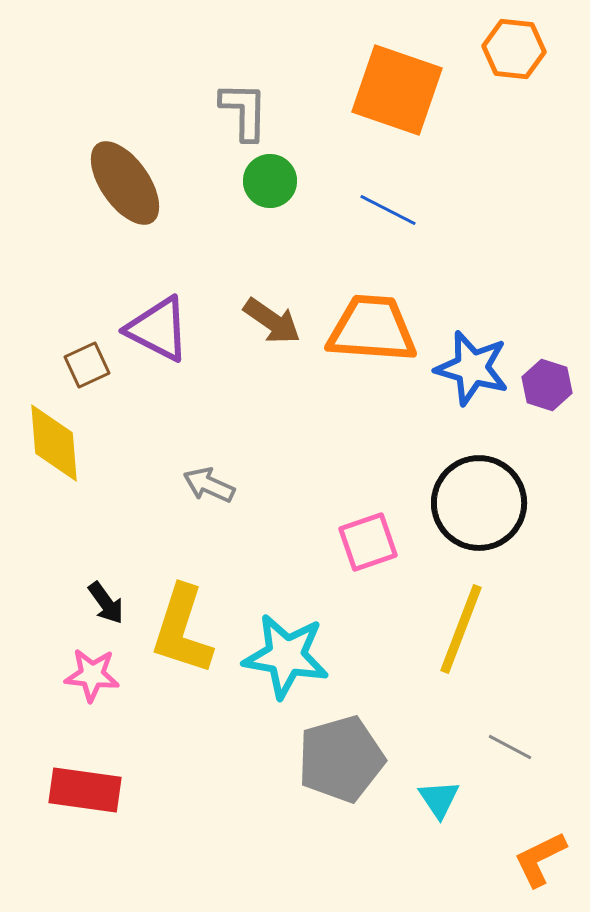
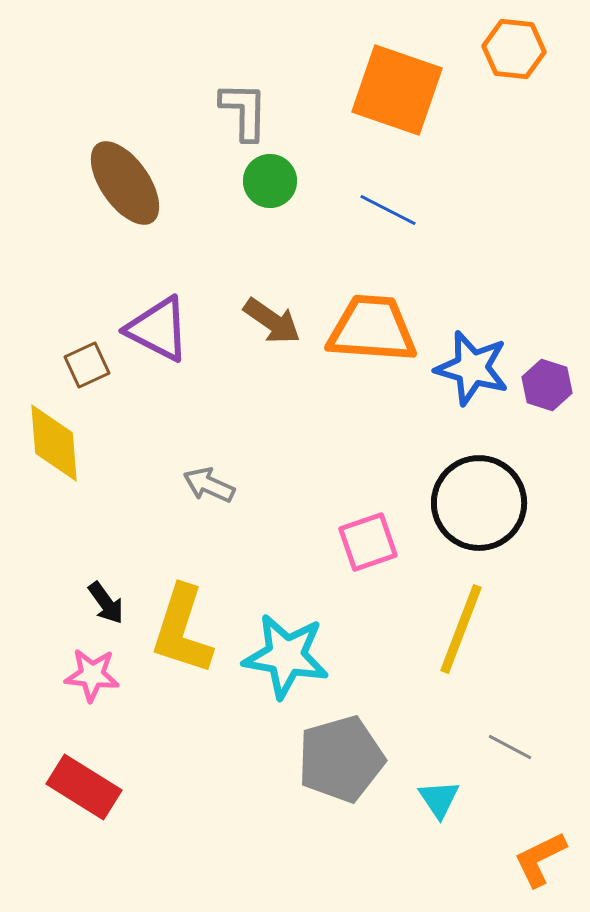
red rectangle: moved 1 px left, 3 px up; rotated 24 degrees clockwise
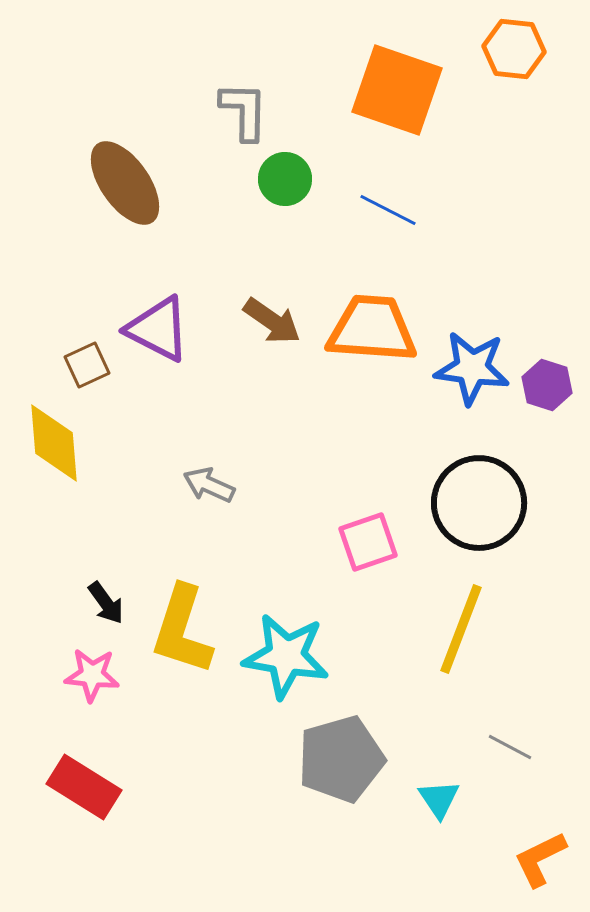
green circle: moved 15 px right, 2 px up
blue star: rotated 8 degrees counterclockwise
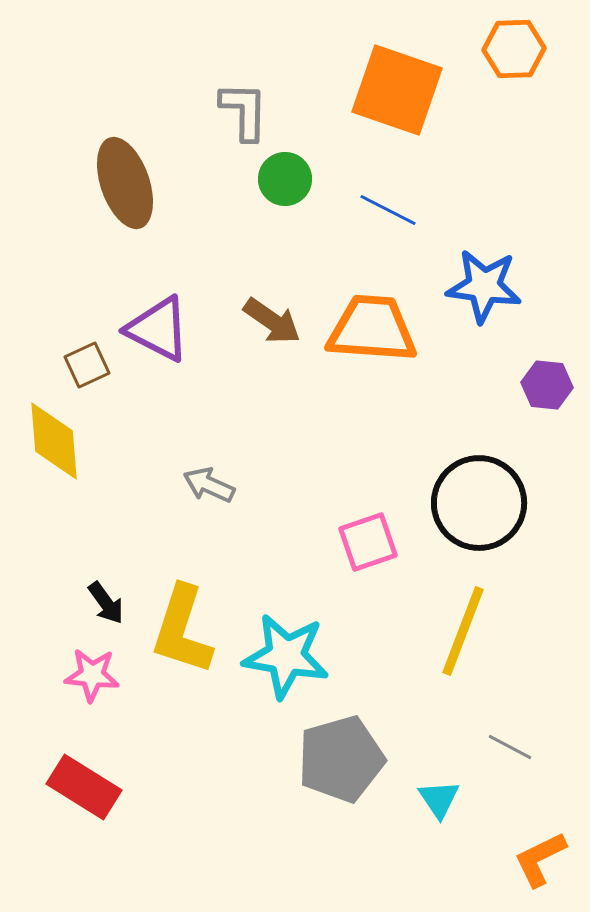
orange hexagon: rotated 8 degrees counterclockwise
brown ellipse: rotated 16 degrees clockwise
blue star: moved 12 px right, 82 px up
purple hexagon: rotated 12 degrees counterclockwise
yellow diamond: moved 2 px up
yellow line: moved 2 px right, 2 px down
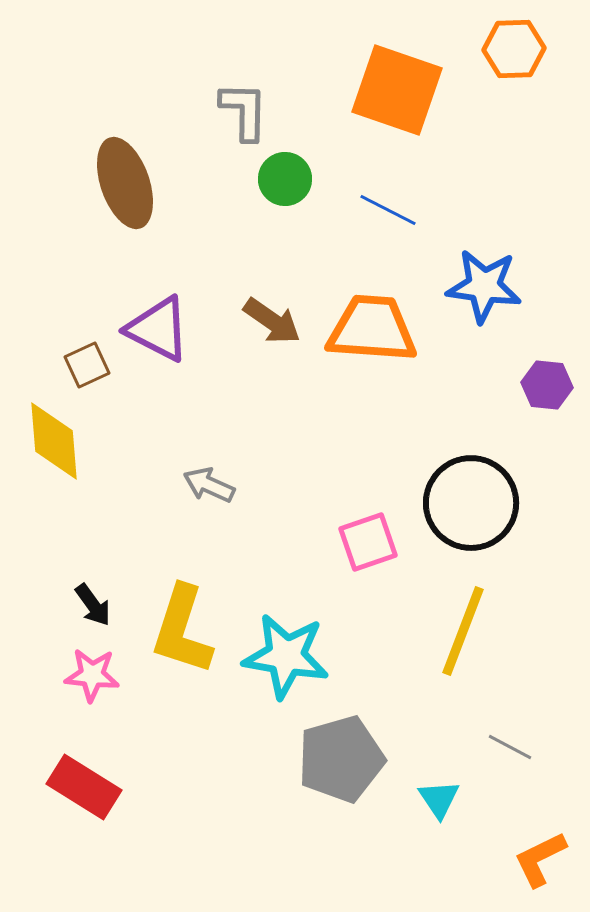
black circle: moved 8 px left
black arrow: moved 13 px left, 2 px down
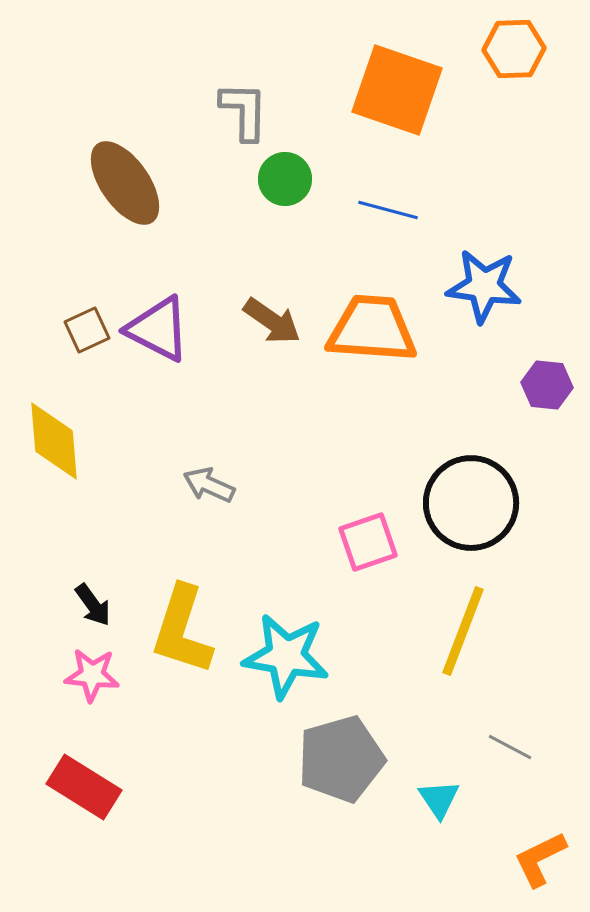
brown ellipse: rotated 16 degrees counterclockwise
blue line: rotated 12 degrees counterclockwise
brown square: moved 35 px up
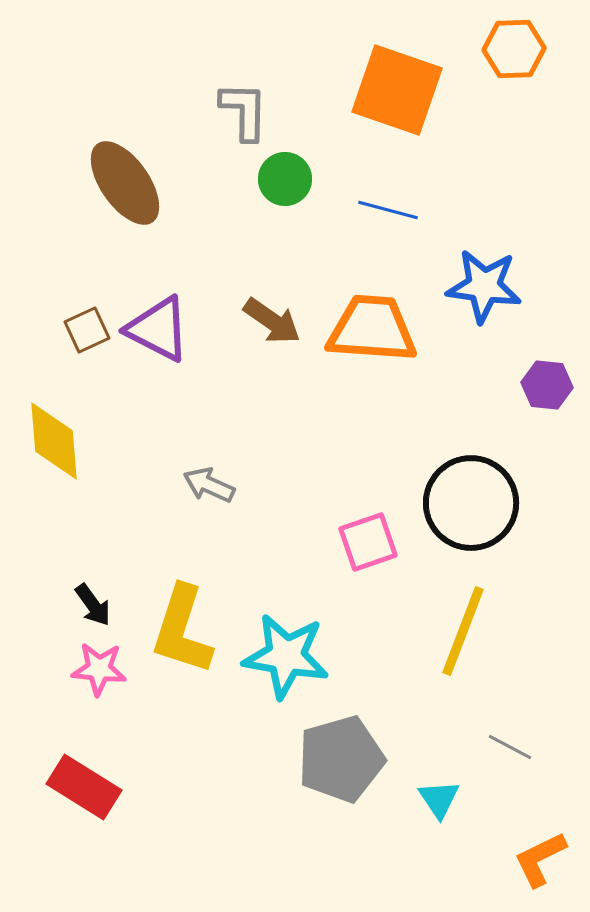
pink star: moved 7 px right, 6 px up
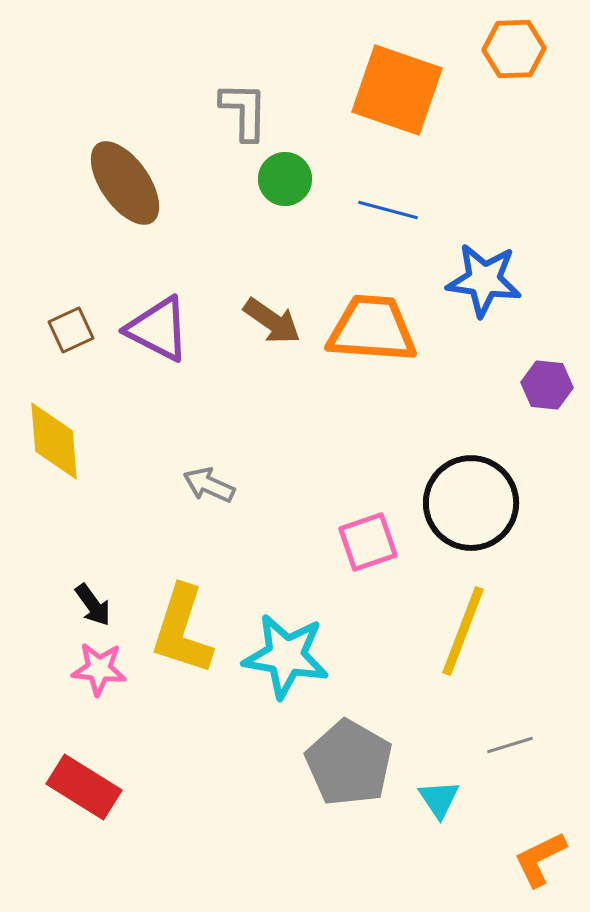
blue star: moved 6 px up
brown square: moved 16 px left
gray line: moved 2 px up; rotated 45 degrees counterclockwise
gray pentagon: moved 8 px right, 4 px down; rotated 26 degrees counterclockwise
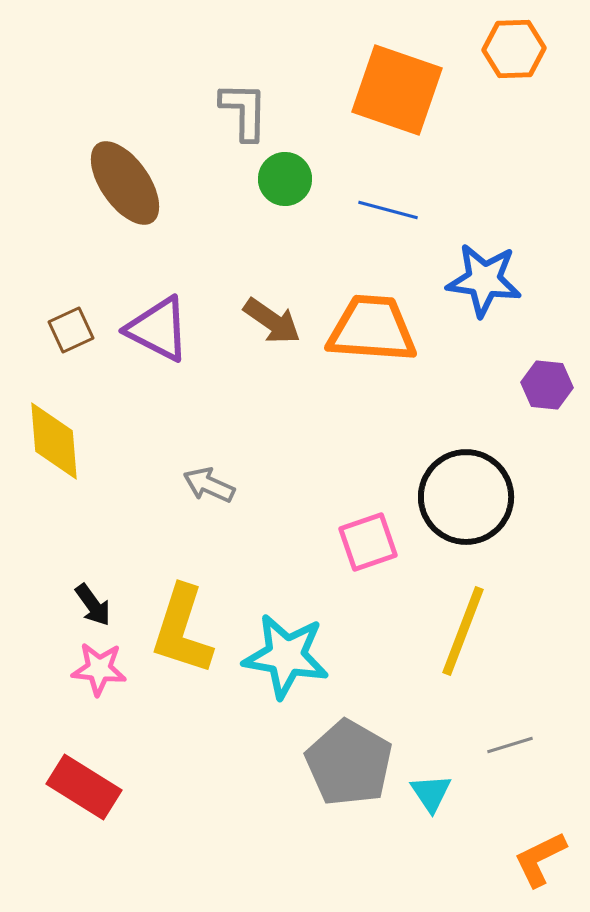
black circle: moved 5 px left, 6 px up
cyan triangle: moved 8 px left, 6 px up
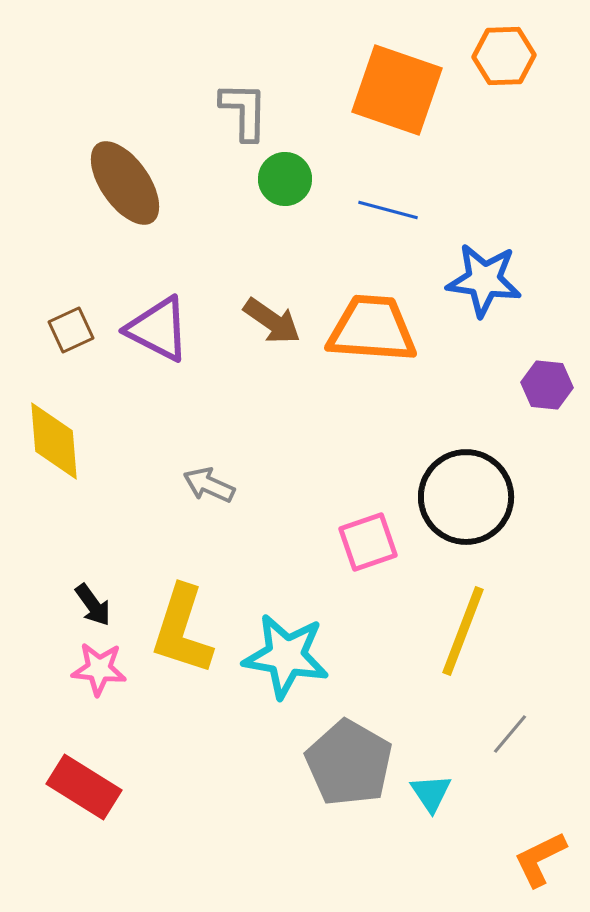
orange hexagon: moved 10 px left, 7 px down
gray line: moved 11 px up; rotated 33 degrees counterclockwise
